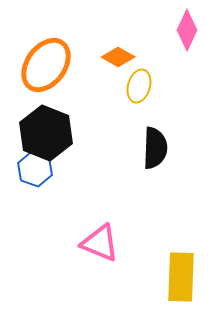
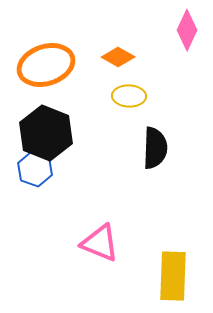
orange ellipse: rotated 36 degrees clockwise
yellow ellipse: moved 10 px left, 10 px down; rotated 76 degrees clockwise
yellow rectangle: moved 8 px left, 1 px up
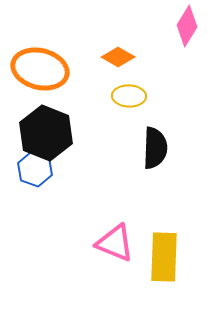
pink diamond: moved 4 px up; rotated 6 degrees clockwise
orange ellipse: moved 6 px left, 4 px down; rotated 32 degrees clockwise
pink triangle: moved 15 px right
yellow rectangle: moved 9 px left, 19 px up
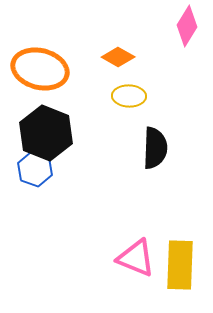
pink triangle: moved 21 px right, 15 px down
yellow rectangle: moved 16 px right, 8 px down
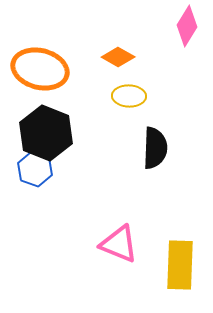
pink triangle: moved 17 px left, 14 px up
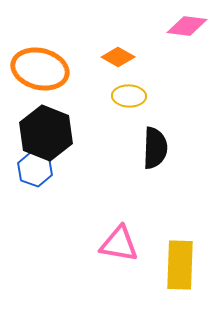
pink diamond: rotated 66 degrees clockwise
pink triangle: rotated 12 degrees counterclockwise
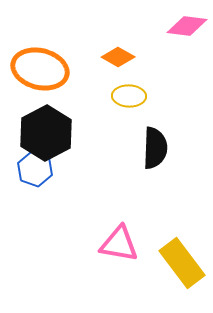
black hexagon: rotated 10 degrees clockwise
yellow rectangle: moved 2 px right, 2 px up; rotated 39 degrees counterclockwise
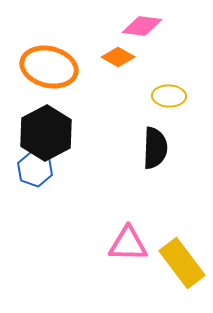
pink diamond: moved 45 px left
orange ellipse: moved 9 px right, 2 px up
yellow ellipse: moved 40 px right
pink triangle: moved 9 px right; rotated 9 degrees counterclockwise
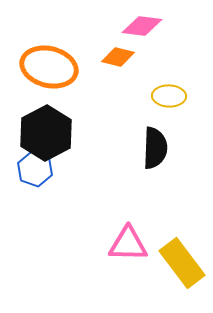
orange diamond: rotated 16 degrees counterclockwise
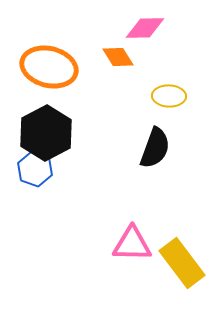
pink diamond: moved 3 px right, 2 px down; rotated 9 degrees counterclockwise
orange diamond: rotated 44 degrees clockwise
black semicircle: rotated 18 degrees clockwise
pink triangle: moved 4 px right
